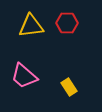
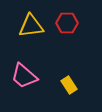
yellow rectangle: moved 2 px up
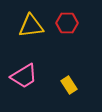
pink trapezoid: rotated 72 degrees counterclockwise
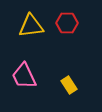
pink trapezoid: rotated 96 degrees clockwise
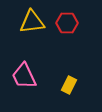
yellow triangle: moved 1 px right, 4 px up
yellow rectangle: rotated 60 degrees clockwise
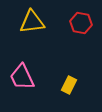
red hexagon: moved 14 px right; rotated 10 degrees clockwise
pink trapezoid: moved 2 px left, 1 px down
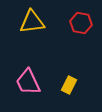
pink trapezoid: moved 6 px right, 5 px down
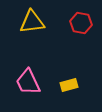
yellow rectangle: rotated 48 degrees clockwise
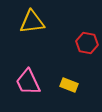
red hexagon: moved 6 px right, 20 px down
yellow rectangle: rotated 36 degrees clockwise
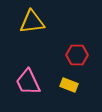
red hexagon: moved 10 px left, 12 px down; rotated 10 degrees counterclockwise
